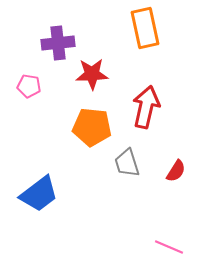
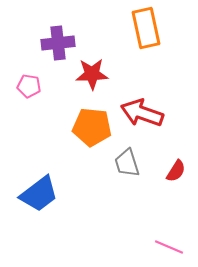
orange rectangle: moved 1 px right
red arrow: moved 4 px left, 6 px down; rotated 84 degrees counterclockwise
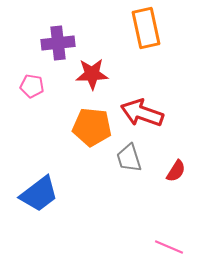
pink pentagon: moved 3 px right
gray trapezoid: moved 2 px right, 5 px up
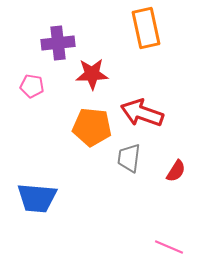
gray trapezoid: rotated 24 degrees clockwise
blue trapezoid: moved 2 px left, 4 px down; rotated 42 degrees clockwise
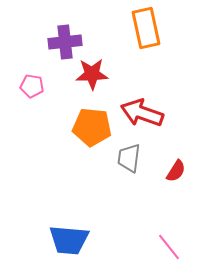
purple cross: moved 7 px right, 1 px up
blue trapezoid: moved 32 px right, 42 px down
pink line: rotated 28 degrees clockwise
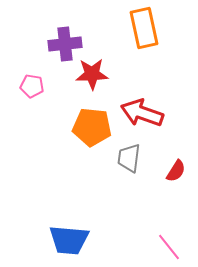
orange rectangle: moved 2 px left
purple cross: moved 2 px down
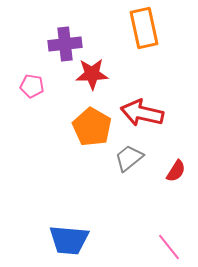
red arrow: rotated 6 degrees counterclockwise
orange pentagon: rotated 24 degrees clockwise
gray trapezoid: rotated 44 degrees clockwise
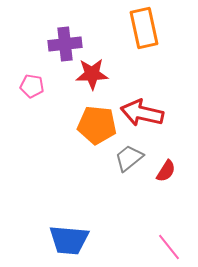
orange pentagon: moved 5 px right, 2 px up; rotated 24 degrees counterclockwise
red semicircle: moved 10 px left
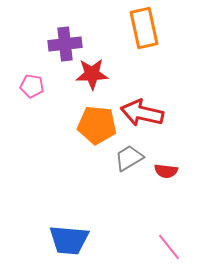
gray trapezoid: rotated 8 degrees clockwise
red semicircle: rotated 65 degrees clockwise
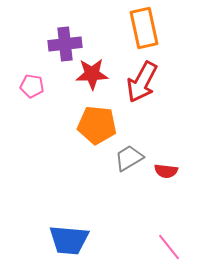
red arrow: moved 31 px up; rotated 75 degrees counterclockwise
